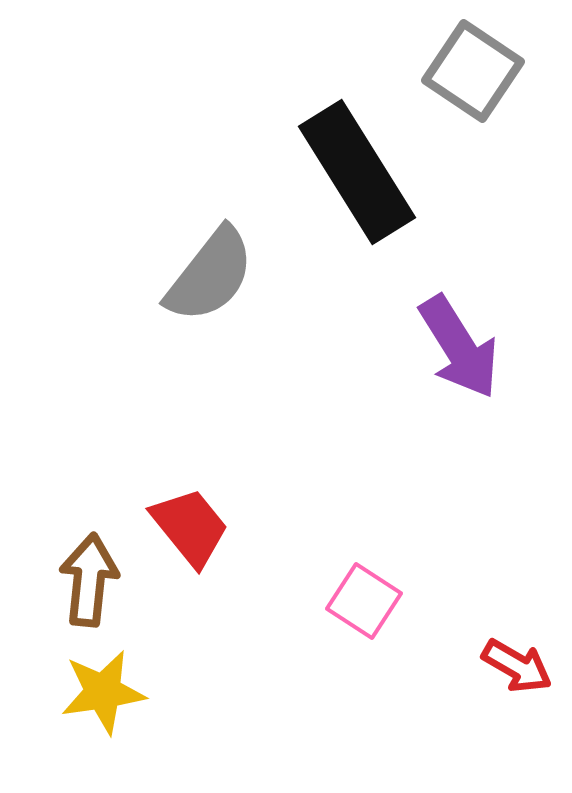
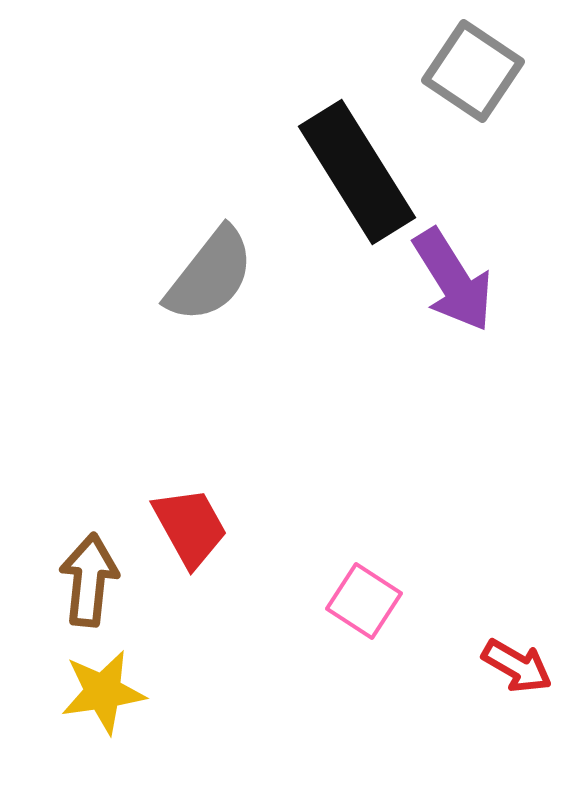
purple arrow: moved 6 px left, 67 px up
red trapezoid: rotated 10 degrees clockwise
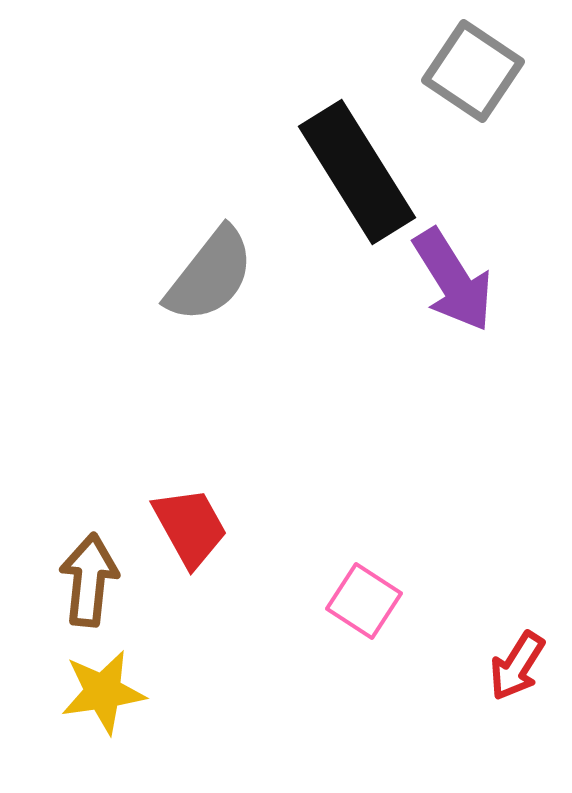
red arrow: rotated 92 degrees clockwise
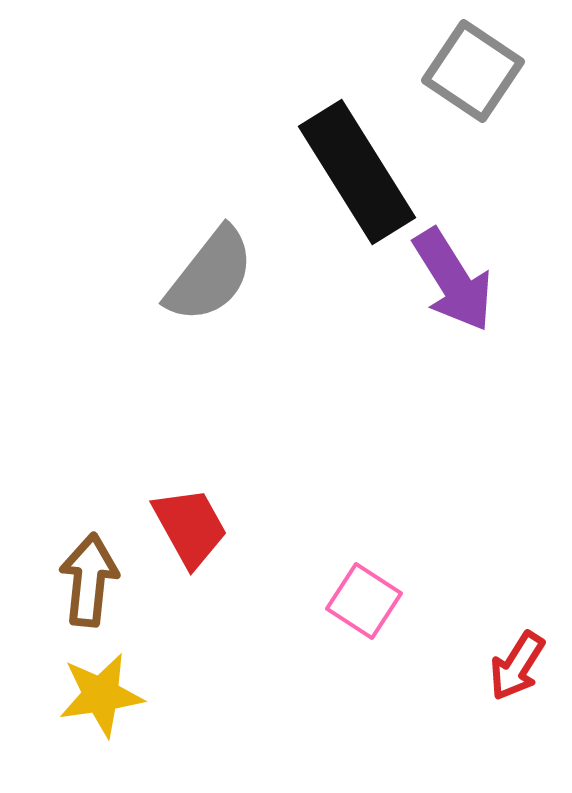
yellow star: moved 2 px left, 3 px down
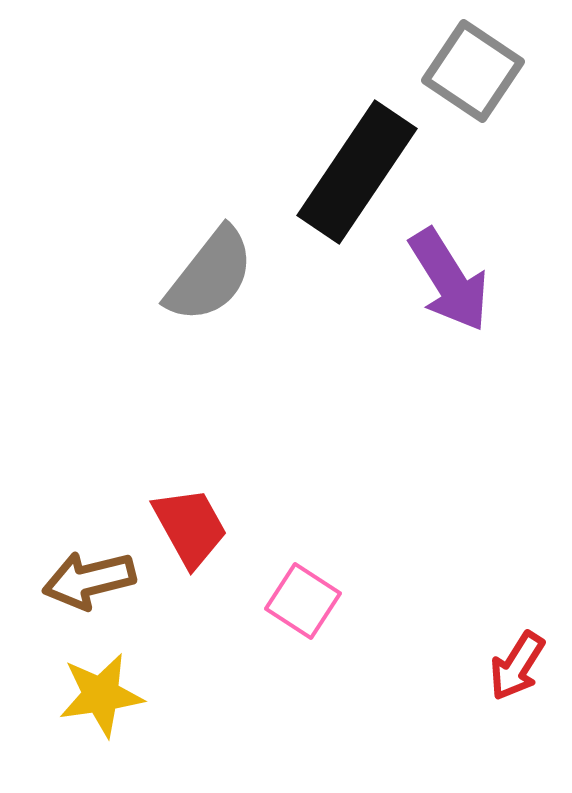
black rectangle: rotated 66 degrees clockwise
purple arrow: moved 4 px left
brown arrow: rotated 110 degrees counterclockwise
pink square: moved 61 px left
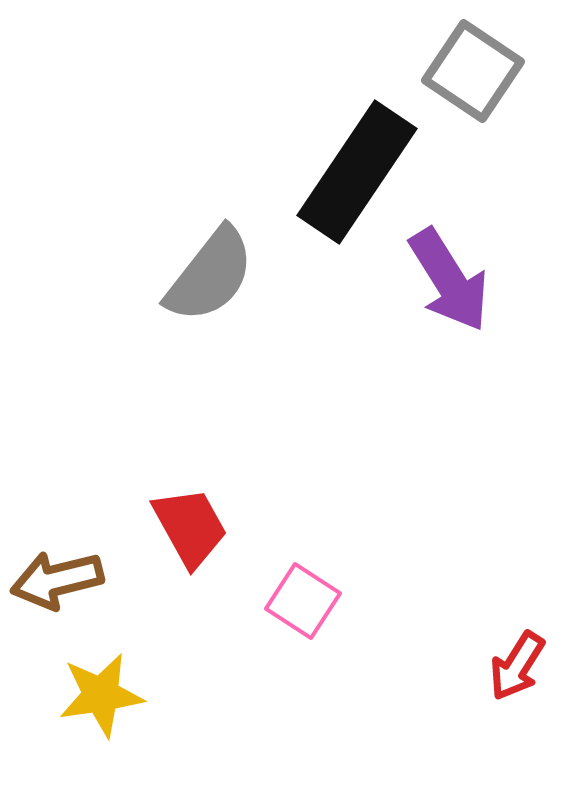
brown arrow: moved 32 px left
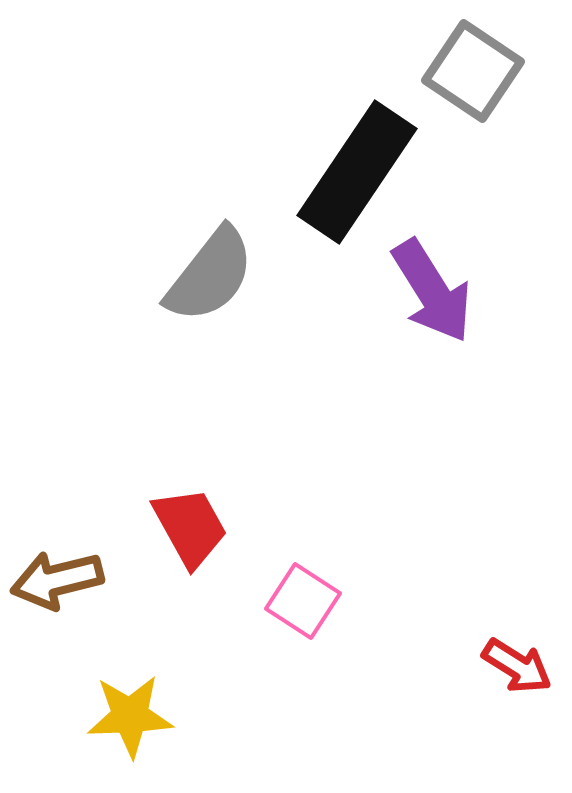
purple arrow: moved 17 px left, 11 px down
red arrow: rotated 90 degrees counterclockwise
yellow star: moved 29 px right, 21 px down; rotated 6 degrees clockwise
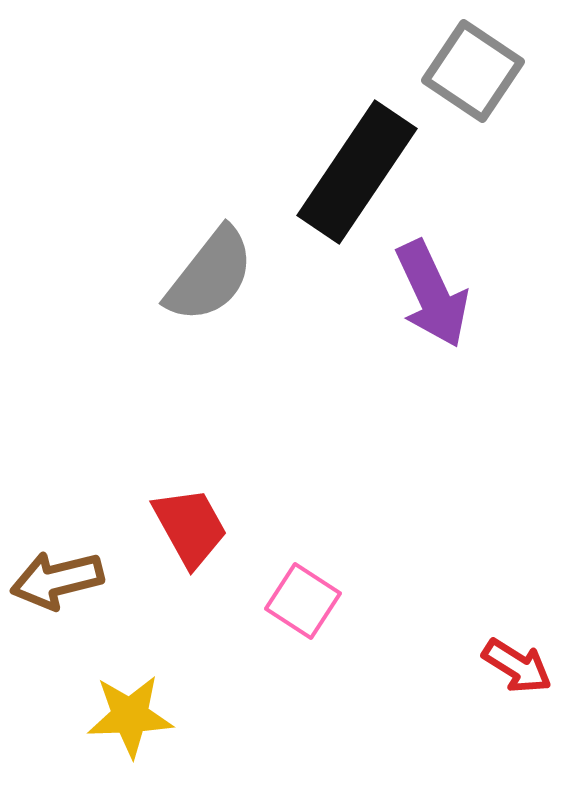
purple arrow: moved 3 px down; rotated 7 degrees clockwise
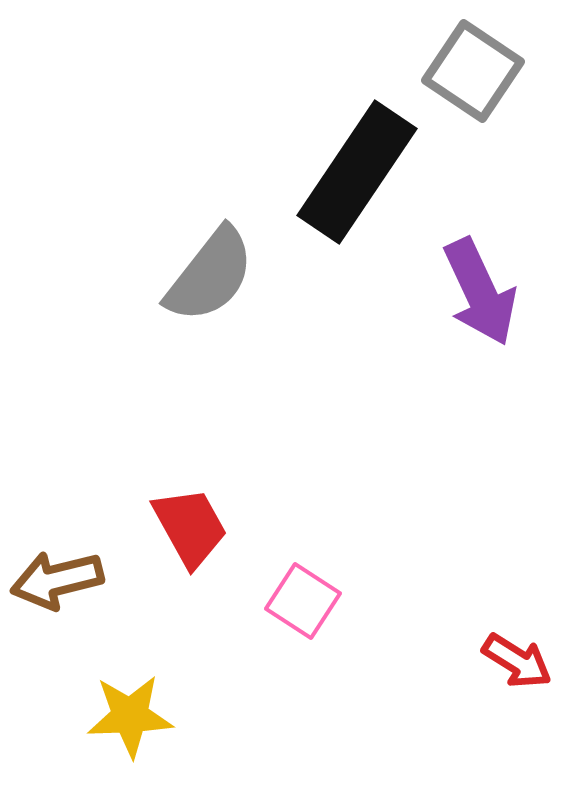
purple arrow: moved 48 px right, 2 px up
red arrow: moved 5 px up
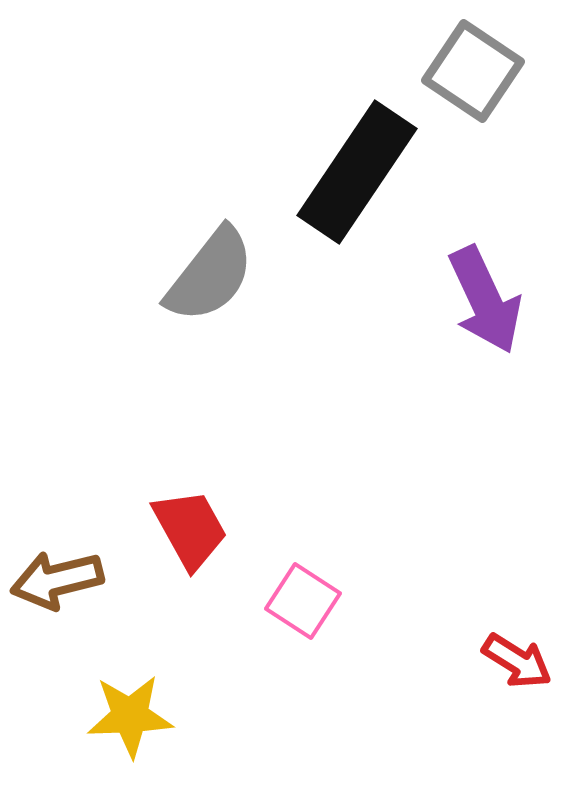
purple arrow: moved 5 px right, 8 px down
red trapezoid: moved 2 px down
